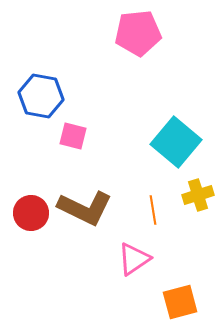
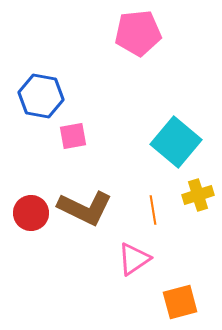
pink square: rotated 24 degrees counterclockwise
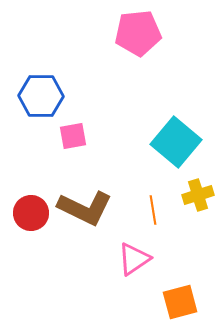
blue hexagon: rotated 9 degrees counterclockwise
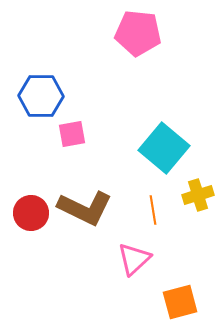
pink pentagon: rotated 12 degrees clockwise
pink square: moved 1 px left, 2 px up
cyan square: moved 12 px left, 6 px down
pink triangle: rotated 9 degrees counterclockwise
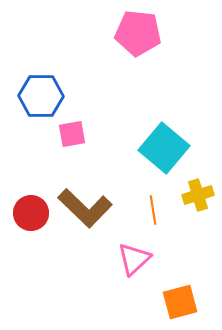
brown L-shape: rotated 18 degrees clockwise
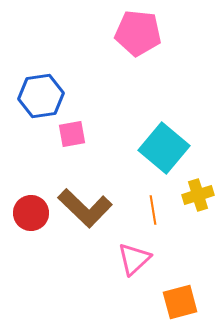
blue hexagon: rotated 9 degrees counterclockwise
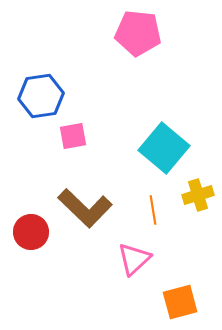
pink square: moved 1 px right, 2 px down
red circle: moved 19 px down
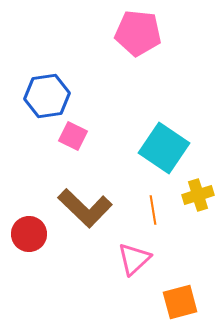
blue hexagon: moved 6 px right
pink square: rotated 36 degrees clockwise
cyan square: rotated 6 degrees counterclockwise
red circle: moved 2 px left, 2 px down
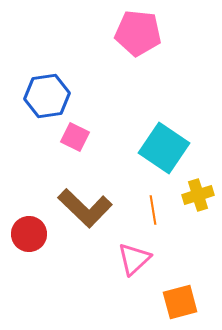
pink square: moved 2 px right, 1 px down
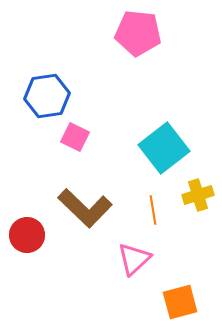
cyan square: rotated 18 degrees clockwise
red circle: moved 2 px left, 1 px down
